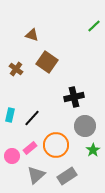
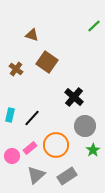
black cross: rotated 36 degrees counterclockwise
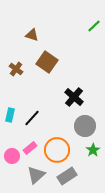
orange circle: moved 1 px right, 5 px down
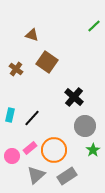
orange circle: moved 3 px left
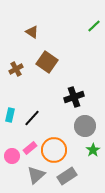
brown triangle: moved 3 px up; rotated 16 degrees clockwise
brown cross: rotated 24 degrees clockwise
black cross: rotated 30 degrees clockwise
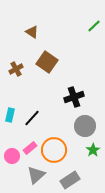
gray rectangle: moved 3 px right, 4 px down
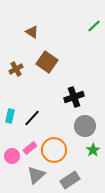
cyan rectangle: moved 1 px down
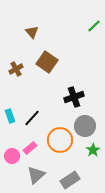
brown triangle: rotated 16 degrees clockwise
cyan rectangle: rotated 32 degrees counterclockwise
orange circle: moved 6 px right, 10 px up
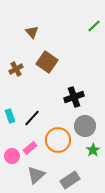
orange circle: moved 2 px left
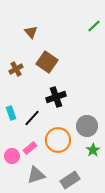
brown triangle: moved 1 px left
black cross: moved 18 px left
cyan rectangle: moved 1 px right, 3 px up
gray circle: moved 2 px right
gray triangle: rotated 24 degrees clockwise
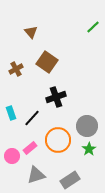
green line: moved 1 px left, 1 px down
green star: moved 4 px left, 1 px up
